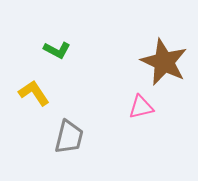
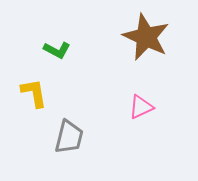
brown star: moved 18 px left, 25 px up
yellow L-shape: rotated 24 degrees clockwise
pink triangle: rotated 12 degrees counterclockwise
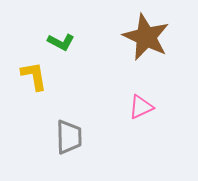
green L-shape: moved 4 px right, 8 px up
yellow L-shape: moved 17 px up
gray trapezoid: rotated 15 degrees counterclockwise
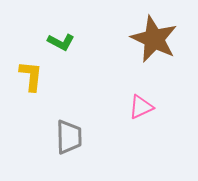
brown star: moved 8 px right, 2 px down
yellow L-shape: moved 3 px left; rotated 16 degrees clockwise
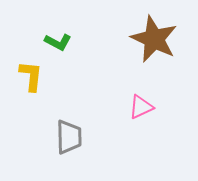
green L-shape: moved 3 px left
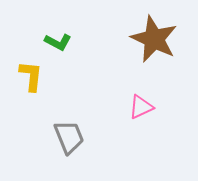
gray trapezoid: rotated 21 degrees counterclockwise
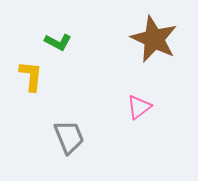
pink triangle: moved 2 px left; rotated 12 degrees counterclockwise
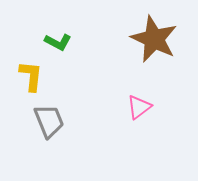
gray trapezoid: moved 20 px left, 16 px up
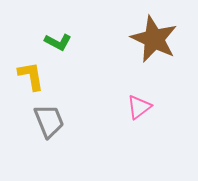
yellow L-shape: rotated 16 degrees counterclockwise
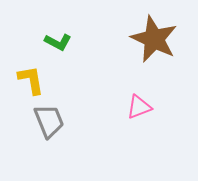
yellow L-shape: moved 4 px down
pink triangle: rotated 16 degrees clockwise
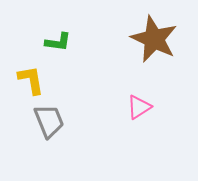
green L-shape: rotated 20 degrees counterclockwise
pink triangle: rotated 12 degrees counterclockwise
